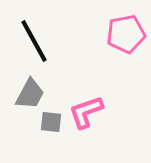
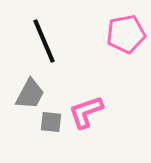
black line: moved 10 px right; rotated 6 degrees clockwise
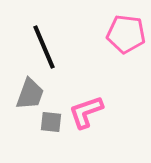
pink pentagon: rotated 18 degrees clockwise
black line: moved 6 px down
gray trapezoid: rotated 8 degrees counterclockwise
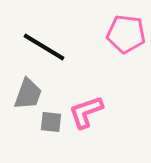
black line: rotated 36 degrees counterclockwise
gray trapezoid: moved 2 px left
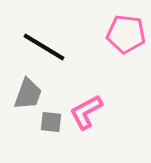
pink L-shape: rotated 9 degrees counterclockwise
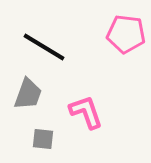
pink L-shape: rotated 99 degrees clockwise
gray square: moved 8 px left, 17 px down
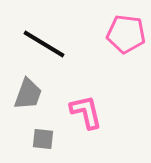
black line: moved 3 px up
pink L-shape: rotated 6 degrees clockwise
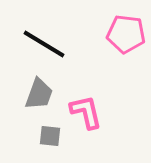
gray trapezoid: moved 11 px right
gray square: moved 7 px right, 3 px up
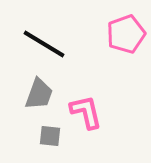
pink pentagon: rotated 27 degrees counterclockwise
